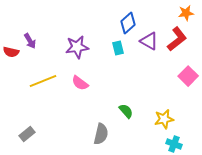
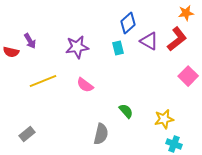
pink semicircle: moved 5 px right, 2 px down
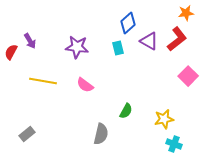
purple star: rotated 15 degrees clockwise
red semicircle: rotated 105 degrees clockwise
yellow line: rotated 32 degrees clockwise
green semicircle: rotated 70 degrees clockwise
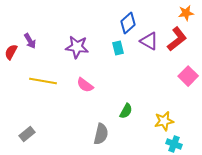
yellow star: moved 2 px down
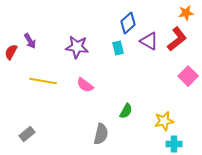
cyan cross: rotated 21 degrees counterclockwise
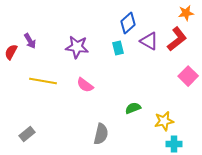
green semicircle: moved 7 px right, 3 px up; rotated 140 degrees counterclockwise
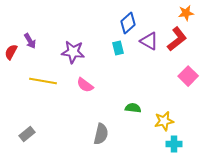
purple star: moved 4 px left, 5 px down
green semicircle: rotated 28 degrees clockwise
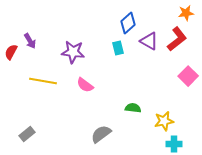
gray semicircle: rotated 140 degrees counterclockwise
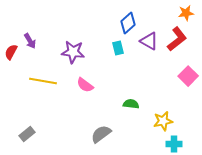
green semicircle: moved 2 px left, 4 px up
yellow star: moved 1 px left
